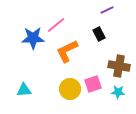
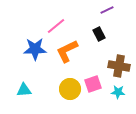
pink line: moved 1 px down
blue star: moved 2 px right, 11 px down
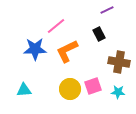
brown cross: moved 4 px up
pink square: moved 2 px down
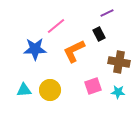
purple line: moved 3 px down
orange L-shape: moved 7 px right
yellow circle: moved 20 px left, 1 px down
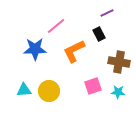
yellow circle: moved 1 px left, 1 px down
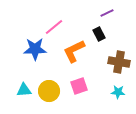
pink line: moved 2 px left, 1 px down
pink square: moved 14 px left
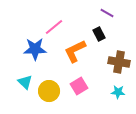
purple line: rotated 56 degrees clockwise
orange L-shape: moved 1 px right
pink square: rotated 12 degrees counterclockwise
cyan triangle: moved 1 px right, 8 px up; rotated 49 degrees clockwise
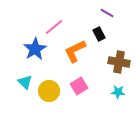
blue star: rotated 30 degrees counterclockwise
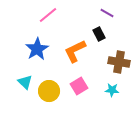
pink line: moved 6 px left, 12 px up
blue star: moved 2 px right
cyan star: moved 6 px left, 2 px up
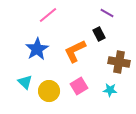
cyan star: moved 2 px left
